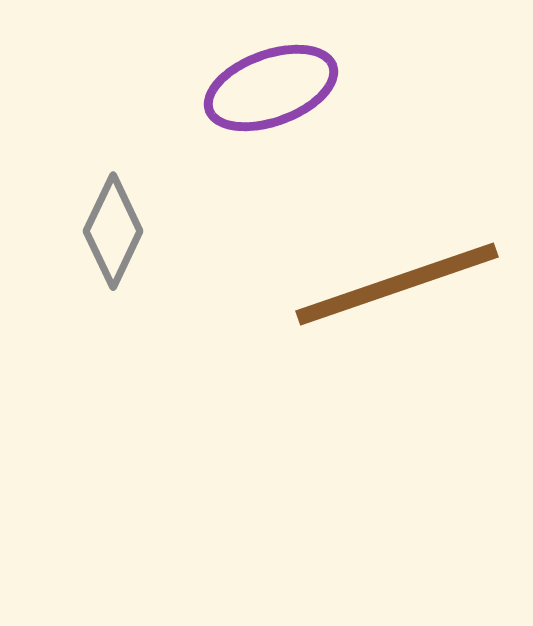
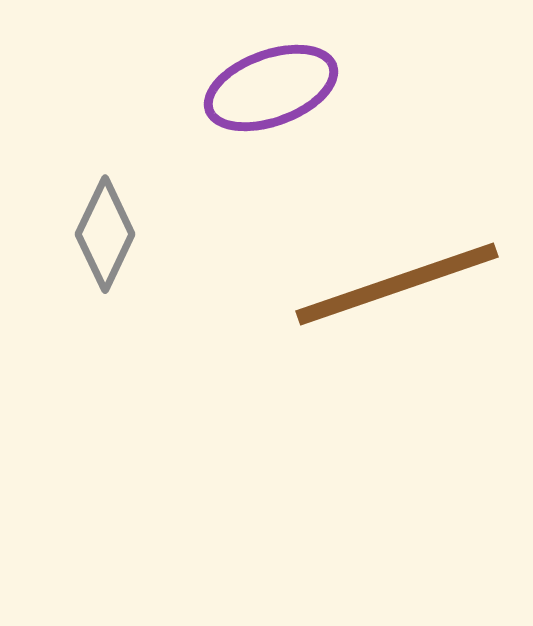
gray diamond: moved 8 px left, 3 px down
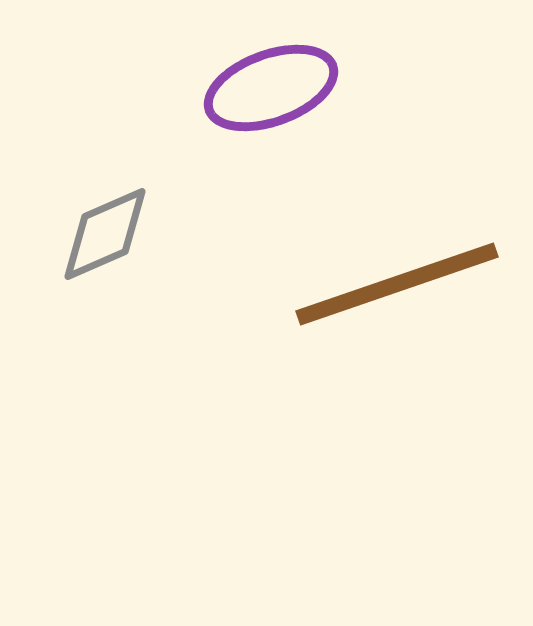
gray diamond: rotated 41 degrees clockwise
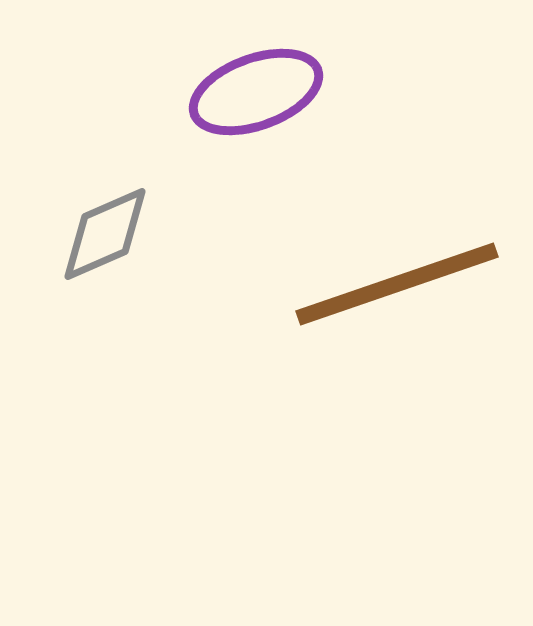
purple ellipse: moved 15 px left, 4 px down
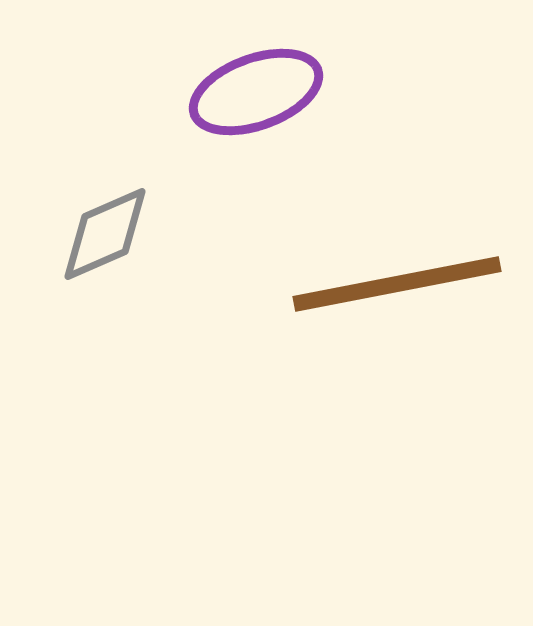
brown line: rotated 8 degrees clockwise
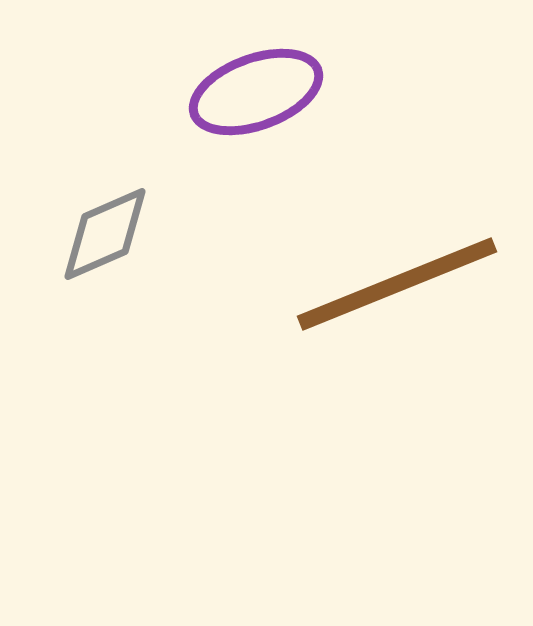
brown line: rotated 11 degrees counterclockwise
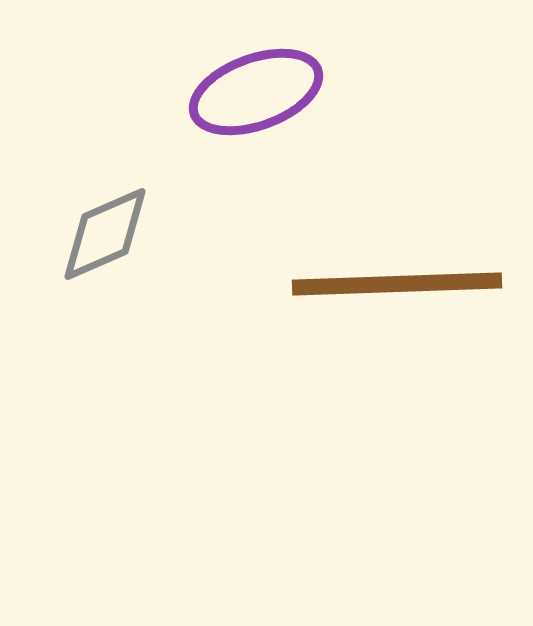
brown line: rotated 20 degrees clockwise
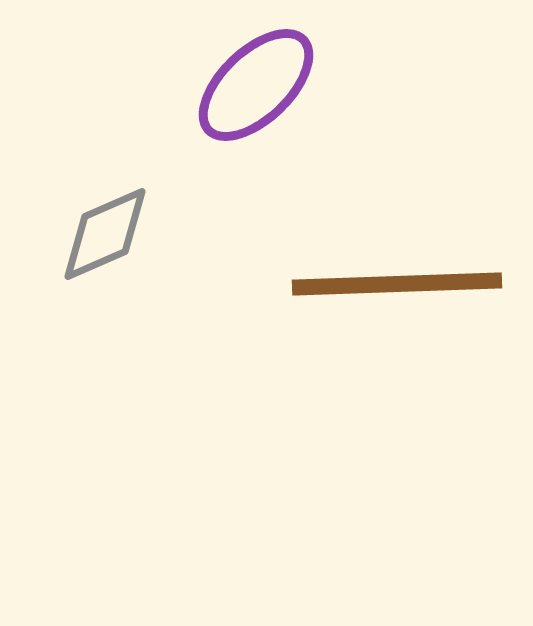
purple ellipse: moved 7 px up; rotated 24 degrees counterclockwise
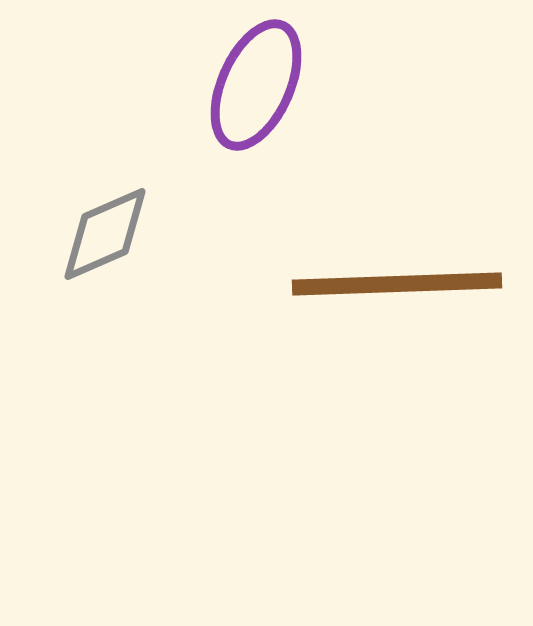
purple ellipse: rotated 22 degrees counterclockwise
